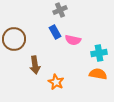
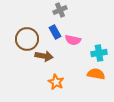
brown circle: moved 13 px right
brown arrow: moved 9 px right, 9 px up; rotated 72 degrees counterclockwise
orange semicircle: moved 2 px left
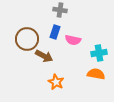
gray cross: rotated 32 degrees clockwise
blue rectangle: rotated 48 degrees clockwise
brown arrow: rotated 18 degrees clockwise
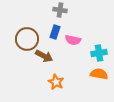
orange semicircle: moved 3 px right
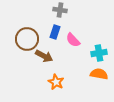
pink semicircle: rotated 35 degrees clockwise
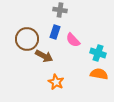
cyan cross: moved 1 px left; rotated 28 degrees clockwise
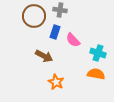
brown circle: moved 7 px right, 23 px up
orange semicircle: moved 3 px left
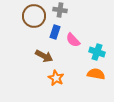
cyan cross: moved 1 px left, 1 px up
orange star: moved 4 px up
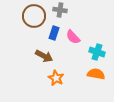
blue rectangle: moved 1 px left, 1 px down
pink semicircle: moved 3 px up
